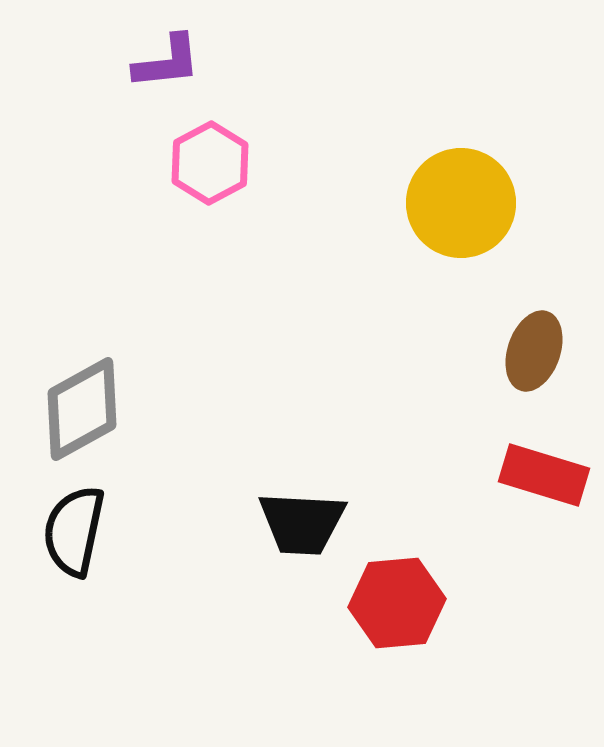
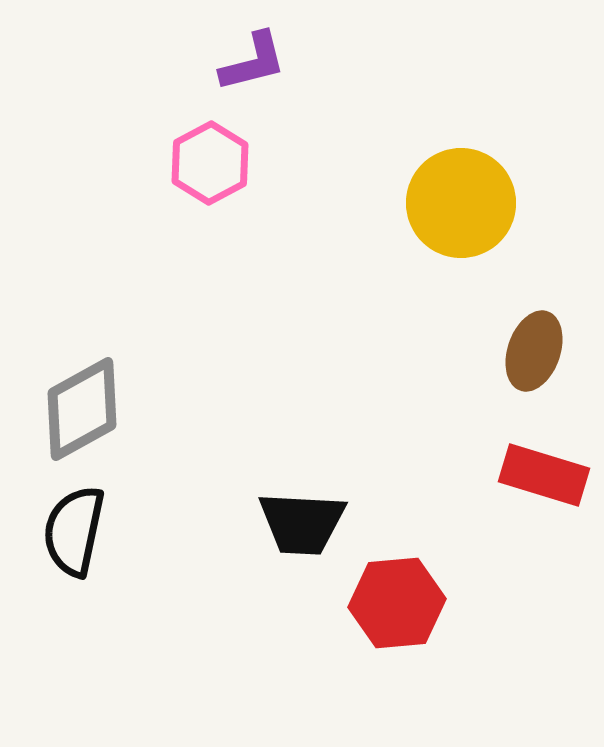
purple L-shape: moved 86 px right; rotated 8 degrees counterclockwise
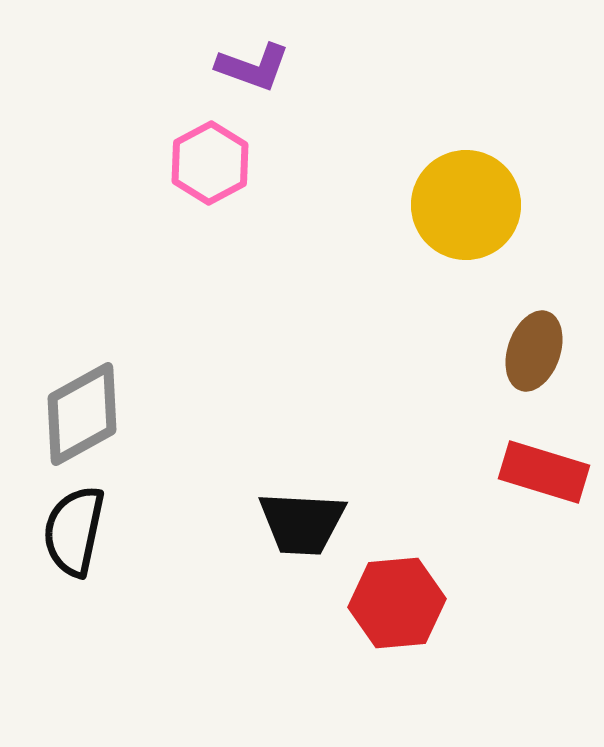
purple L-shape: moved 5 px down; rotated 34 degrees clockwise
yellow circle: moved 5 px right, 2 px down
gray diamond: moved 5 px down
red rectangle: moved 3 px up
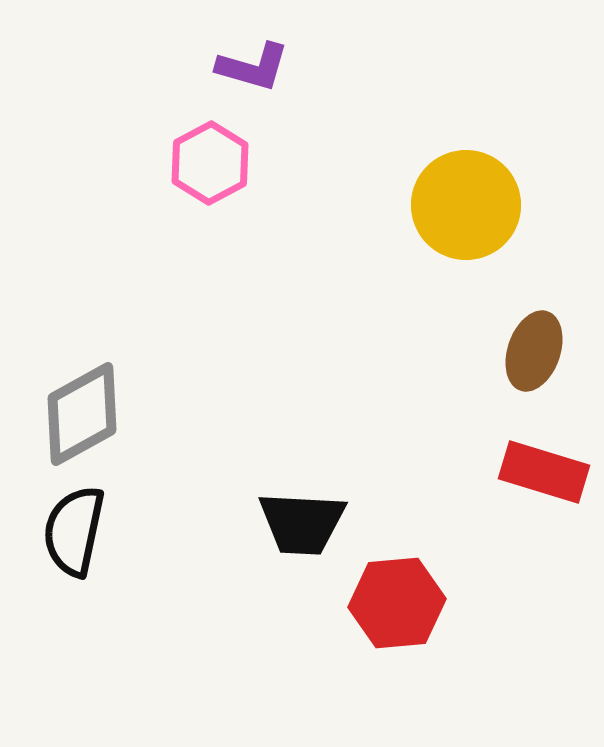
purple L-shape: rotated 4 degrees counterclockwise
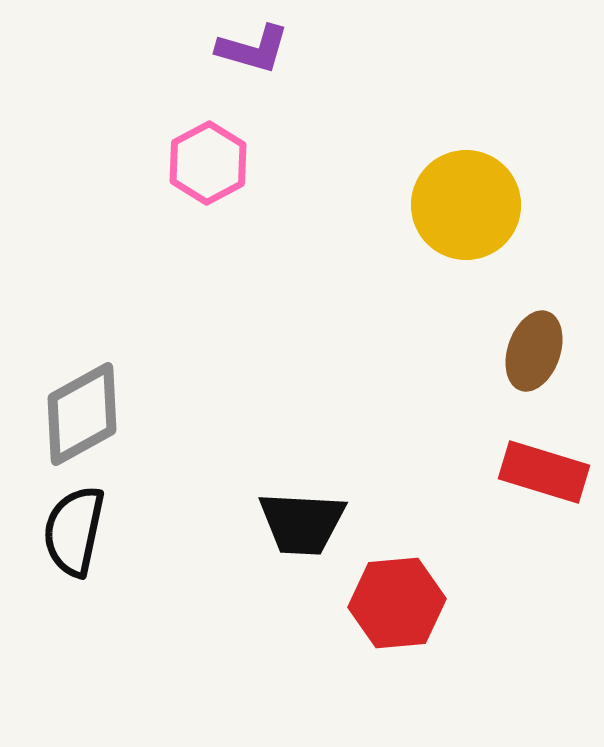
purple L-shape: moved 18 px up
pink hexagon: moved 2 px left
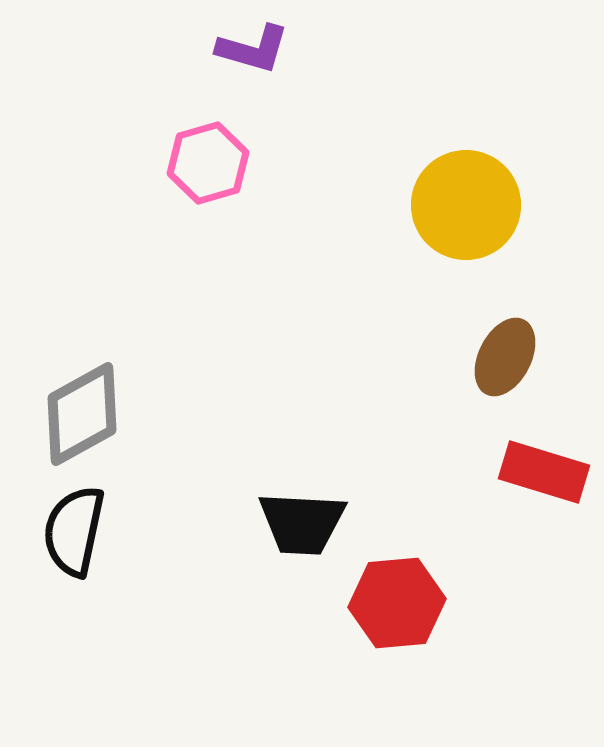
pink hexagon: rotated 12 degrees clockwise
brown ellipse: moved 29 px left, 6 px down; rotated 8 degrees clockwise
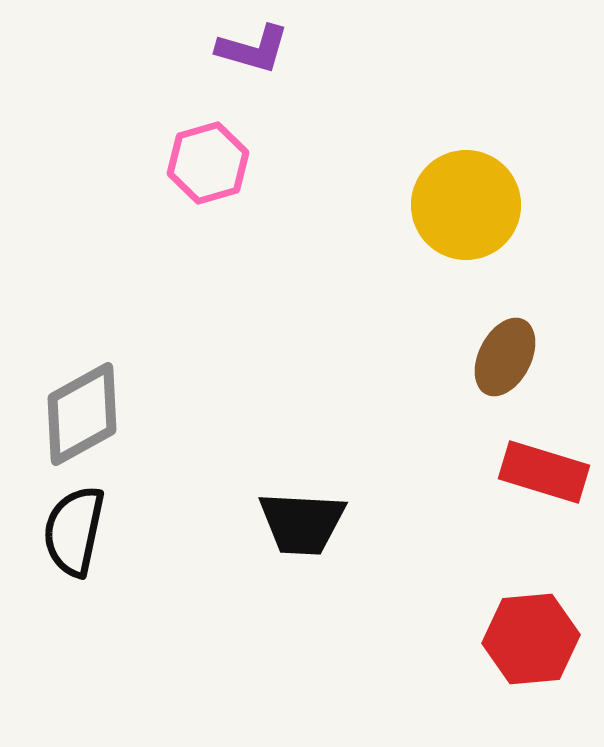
red hexagon: moved 134 px right, 36 px down
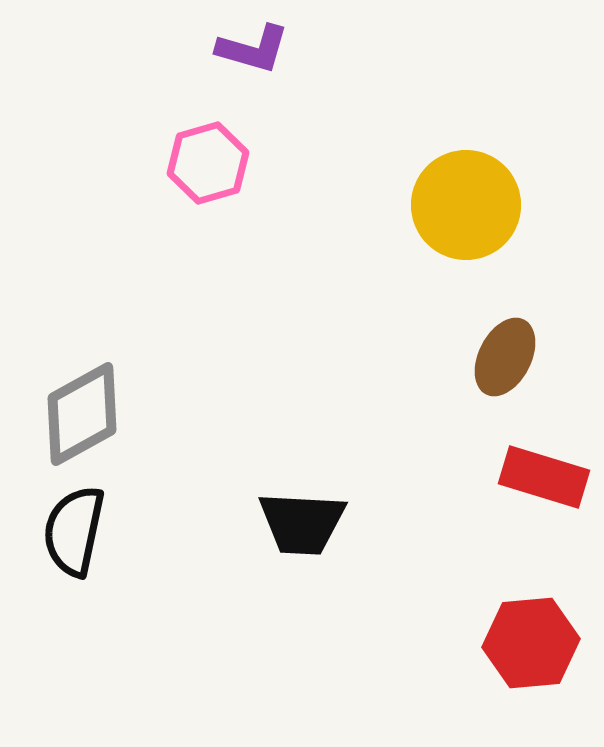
red rectangle: moved 5 px down
red hexagon: moved 4 px down
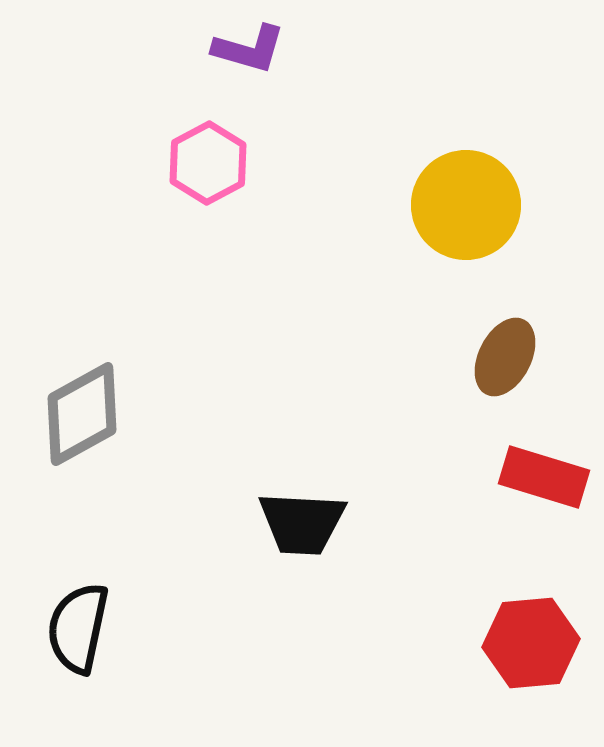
purple L-shape: moved 4 px left
pink hexagon: rotated 12 degrees counterclockwise
black semicircle: moved 4 px right, 97 px down
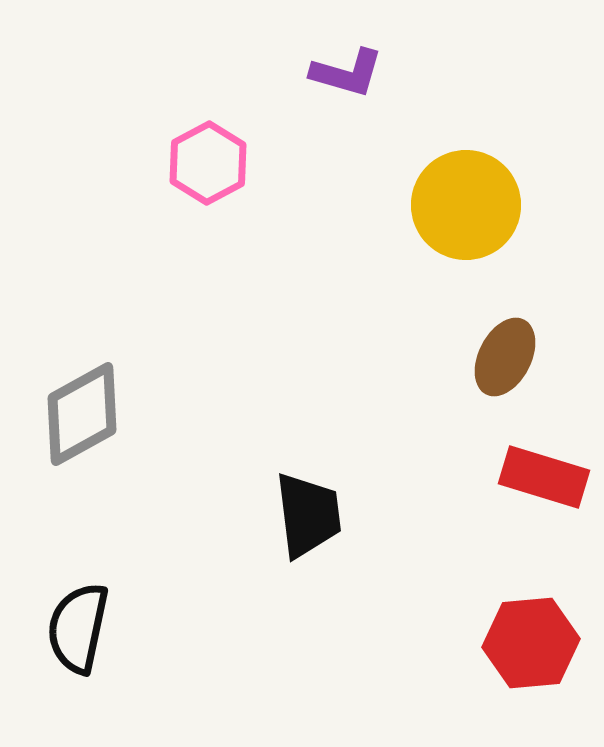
purple L-shape: moved 98 px right, 24 px down
black trapezoid: moved 6 px right, 8 px up; rotated 100 degrees counterclockwise
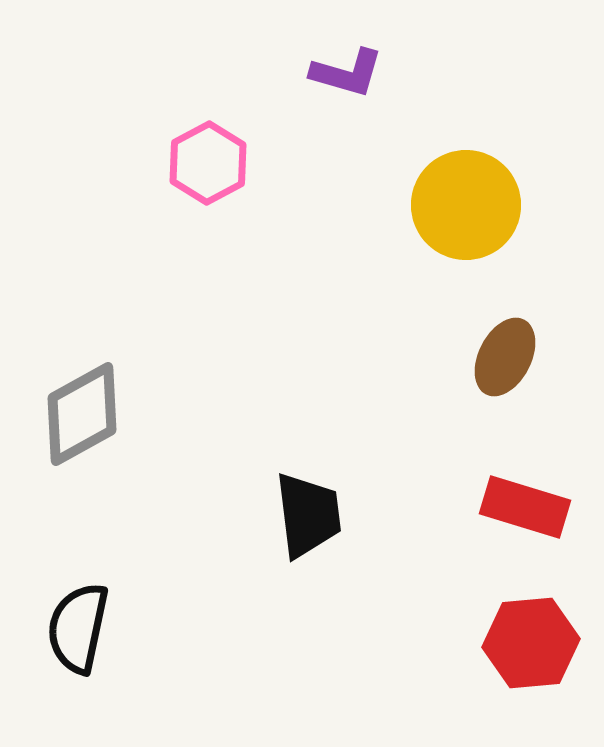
red rectangle: moved 19 px left, 30 px down
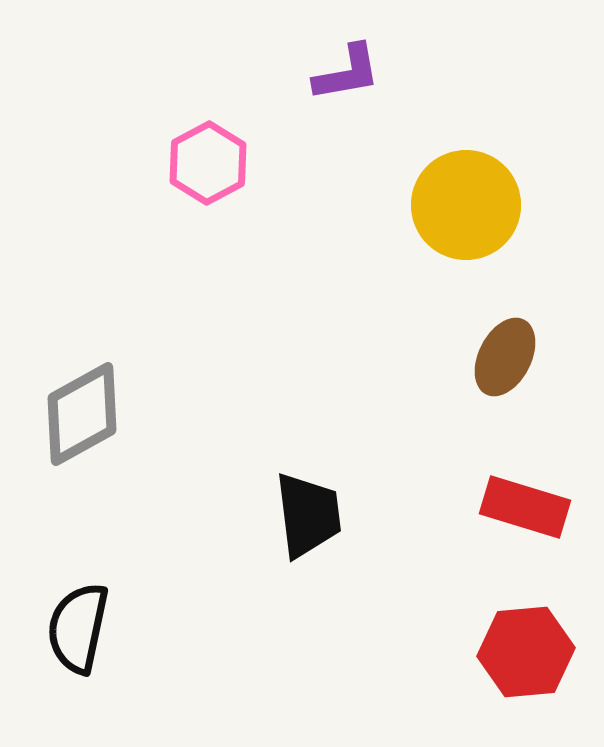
purple L-shape: rotated 26 degrees counterclockwise
red hexagon: moved 5 px left, 9 px down
